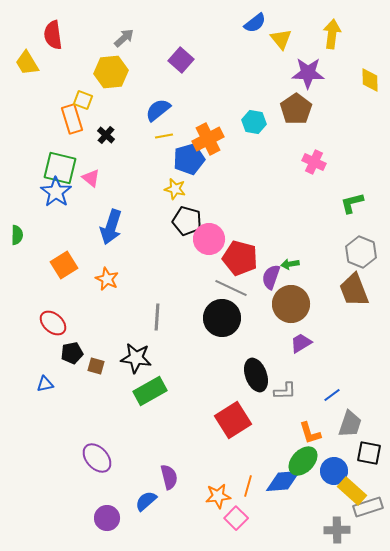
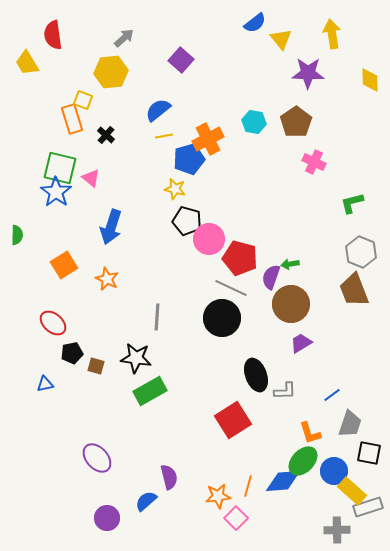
yellow arrow at (332, 34): rotated 16 degrees counterclockwise
brown pentagon at (296, 109): moved 13 px down
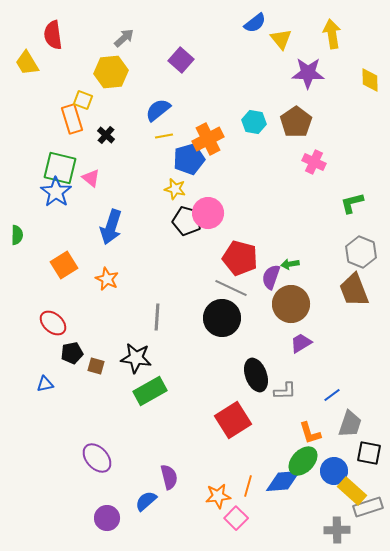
pink circle at (209, 239): moved 1 px left, 26 px up
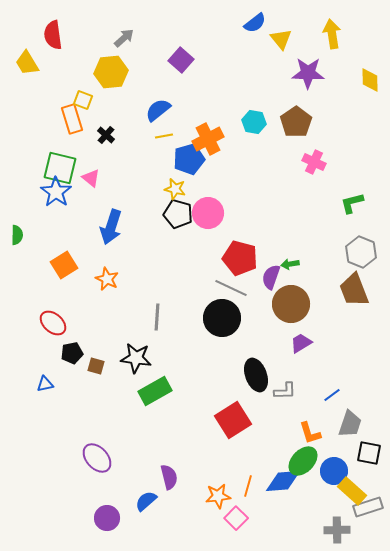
black pentagon at (187, 221): moved 9 px left, 7 px up
green rectangle at (150, 391): moved 5 px right
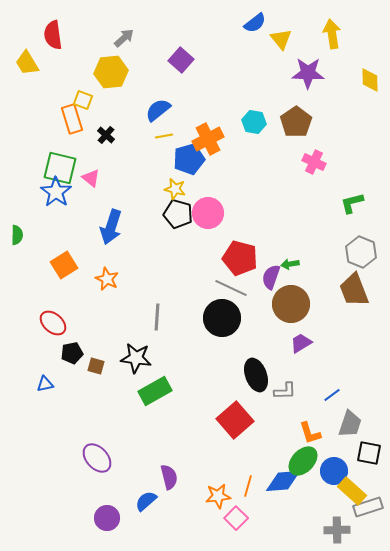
red square at (233, 420): moved 2 px right; rotated 9 degrees counterclockwise
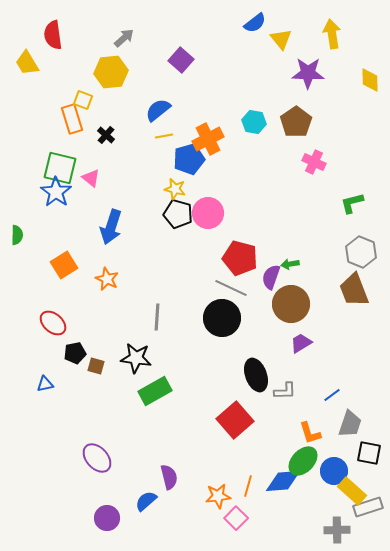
black pentagon at (72, 353): moved 3 px right
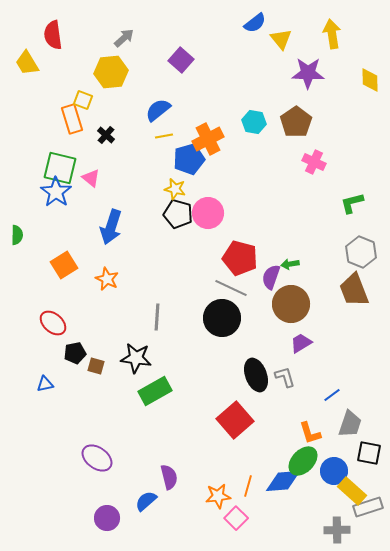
gray L-shape at (285, 391): moved 14 px up; rotated 105 degrees counterclockwise
purple ellipse at (97, 458): rotated 12 degrees counterclockwise
